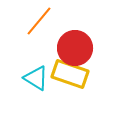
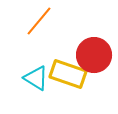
red circle: moved 19 px right, 7 px down
yellow rectangle: moved 2 px left
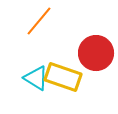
red circle: moved 2 px right, 2 px up
yellow rectangle: moved 5 px left, 3 px down
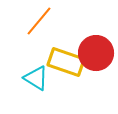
yellow rectangle: moved 3 px right, 15 px up
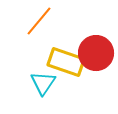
cyan triangle: moved 7 px right, 5 px down; rotated 32 degrees clockwise
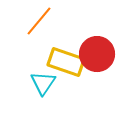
red circle: moved 1 px right, 1 px down
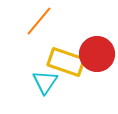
cyan triangle: moved 2 px right, 1 px up
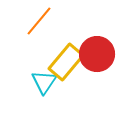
yellow rectangle: rotated 69 degrees counterclockwise
cyan triangle: moved 1 px left
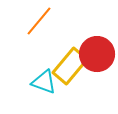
yellow rectangle: moved 4 px right, 4 px down
cyan triangle: rotated 44 degrees counterclockwise
